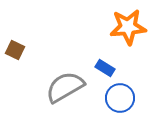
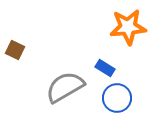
blue circle: moved 3 px left
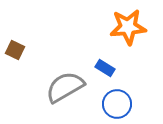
blue circle: moved 6 px down
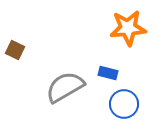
orange star: moved 1 px down
blue rectangle: moved 3 px right, 5 px down; rotated 18 degrees counterclockwise
blue circle: moved 7 px right
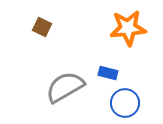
brown square: moved 27 px right, 23 px up
blue circle: moved 1 px right, 1 px up
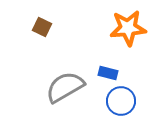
blue circle: moved 4 px left, 2 px up
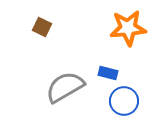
blue circle: moved 3 px right
